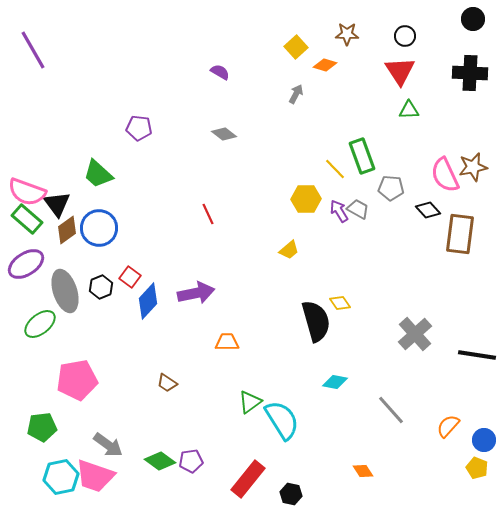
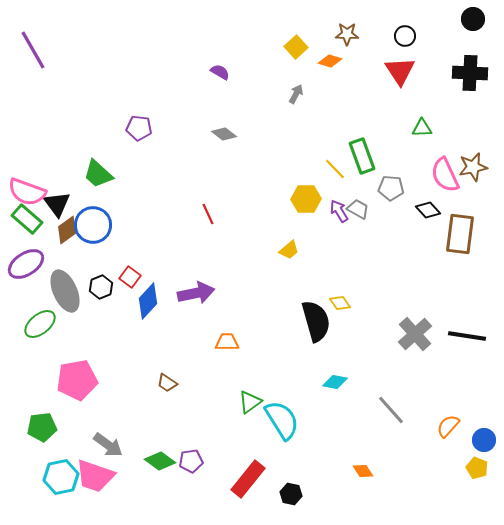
orange diamond at (325, 65): moved 5 px right, 4 px up
green triangle at (409, 110): moved 13 px right, 18 px down
blue circle at (99, 228): moved 6 px left, 3 px up
gray ellipse at (65, 291): rotated 6 degrees counterclockwise
black line at (477, 355): moved 10 px left, 19 px up
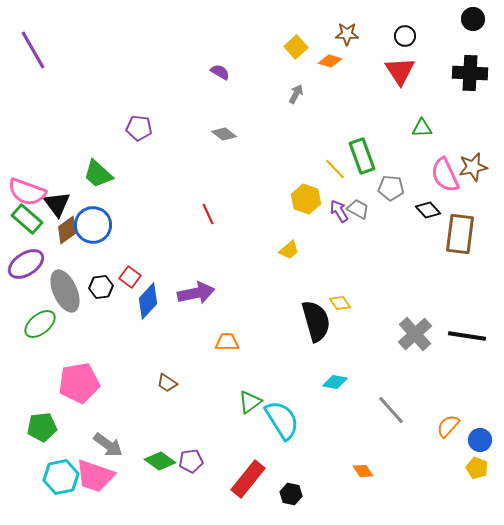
yellow hexagon at (306, 199): rotated 20 degrees clockwise
black hexagon at (101, 287): rotated 15 degrees clockwise
pink pentagon at (77, 380): moved 2 px right, 3 px down
blue circle at (484, 440): moved 4 px left
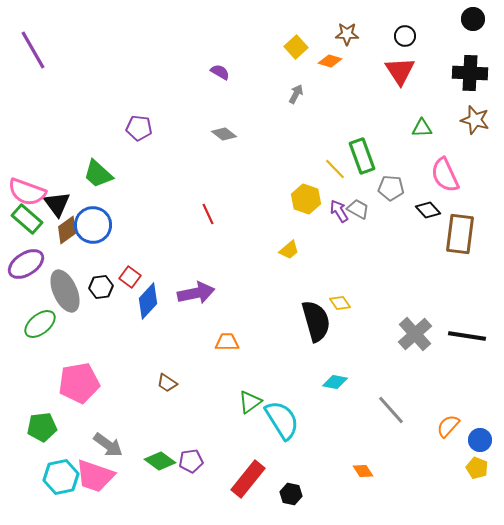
brown star at (473, 167): moved 2 px right, 47 px up; rotated 28 degrees clockwise
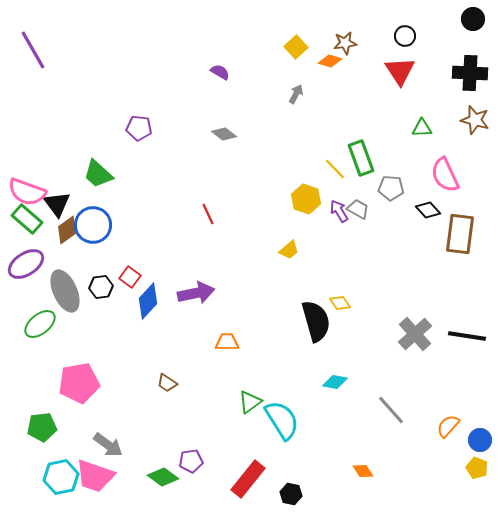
brown star at (347, 34): moved 2 px left, 9 px down; rotated 10 degrees counterclockwise
green rectangle at (362, 156): moved 1 px left, 2 px down
green diamond at (160, 461): moved 3 px right, 16 px down
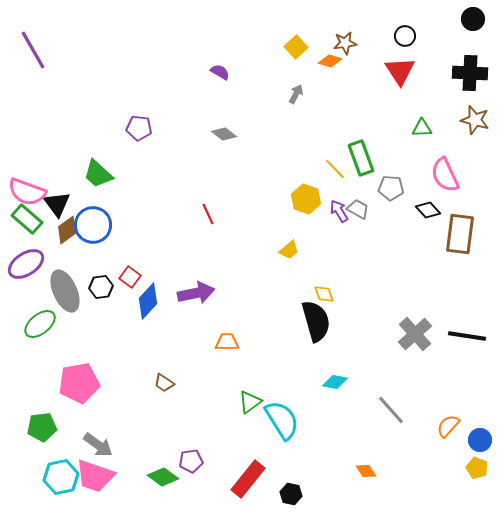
yellow diamond at (340, 303): moved 16 px left, 9 px up; rotated 15 degrees clockwise
brown trapezoid at (167, 383): moved 3 px left
gray arrow at (108, 445): moved 10 px left
orange diamond at (363, 471): moved 3 px right
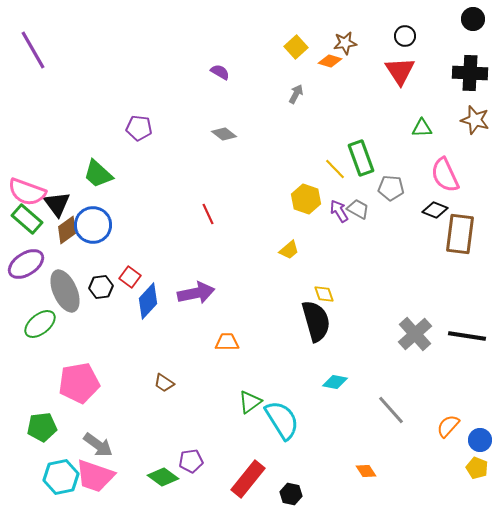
black diamond at (428, 210): moved 7 px right; rotated 25 degrees counterclockwise
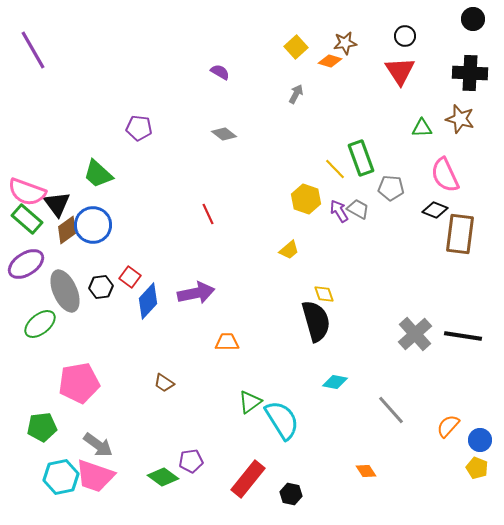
brown star at (475, 120): moved 15 px left, 1 px up
black line at (467, 336): moved 4 px left
